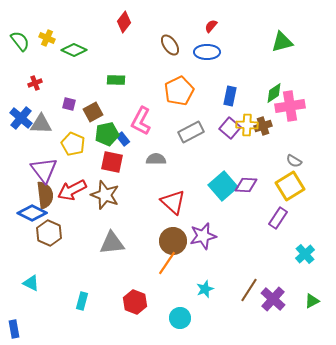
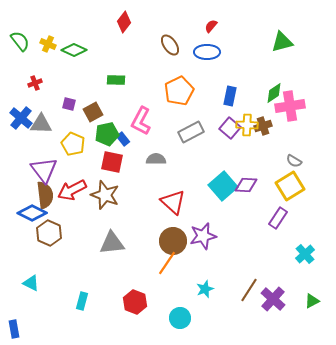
yellow cross at (47, 38): moved 1 px right, 6 px down
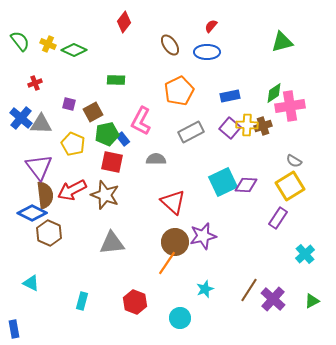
blue rectangle at (230, 96): rotated 66 degrees clockwise
purple triangle at (44, 170): moved 5 px left, 3 px up
cyan square at (223, 186): moved 4 px up; rotated 16 degrees clockwise
brown circle at (173, 241): moved 2 px right, 1 px down
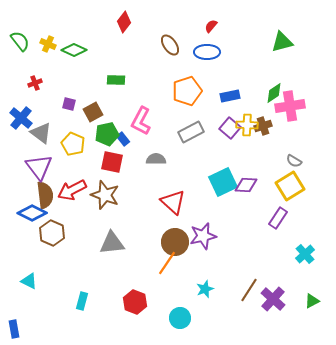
orange pentagon at (179, 91): moved 8 px right; rotated 8 degrees clockwise
gray triangle at (41, 124): moved 9 px down; rotated 35 degrees clockwise
brown hexagon at (49, 233): moved 3 px right
cyan triangle at (31, 283): moved 2 px left, 2 px up
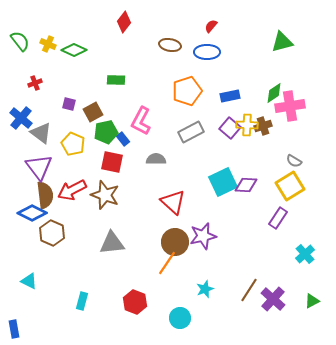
brown ellipse at (170, 45): rotated 45 degrees counterclockwise
green pentagon at (107, 134): moved 1 px left, 2 px up
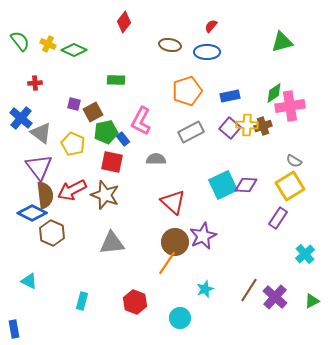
red cross at (35, 83): rotated 16 degrees clockwise
purple square at (69, 104): moved 5 px right
cyan square at (223, 182): moved 3 px down
purple star at (203, 236): rotated 12 degrees counterclockwise
purple cross at (273, 299): moved 2 px right, 2 px up
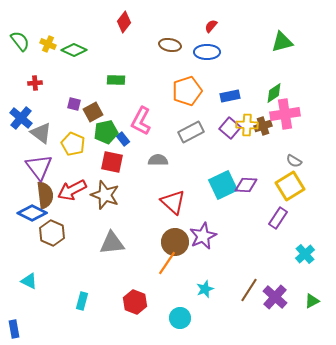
pink cross at (290, 106): moved 5 px left, 8 px down
gray semicircle at (156, 159): moved 2 px right, 1 px down
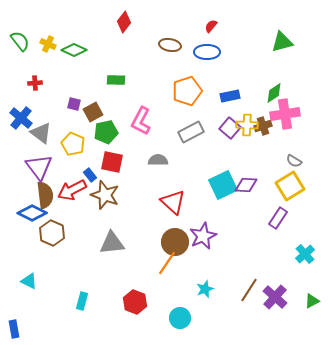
blue rectangle at (123, 139): moved 33 px left, 36 px down
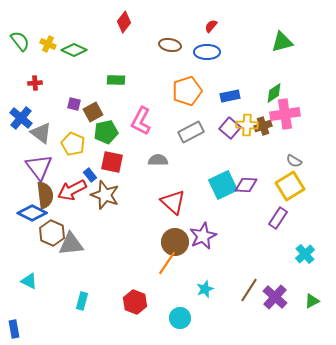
gray triangle at (112, 243): moved 41 px left, 1 px down
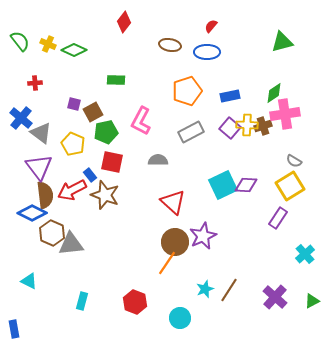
brown line at (249, 290): moved 20 px left
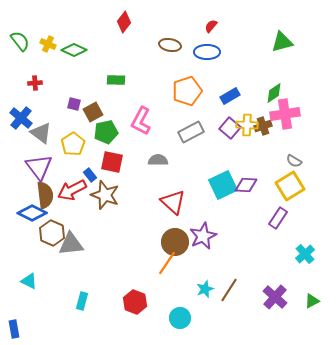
blue rectangle at (230, 96): rotated 18 degrees counterclockwise
yellow pentagon at (73, 144): rotated 15 degrees clockwise
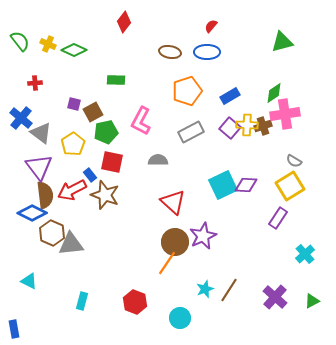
brown ellipse at (170, 45): moved 7 px down
